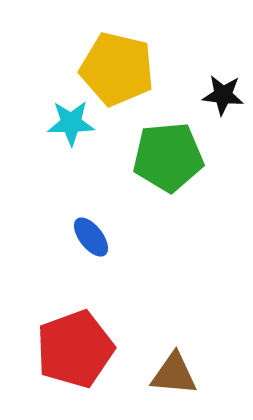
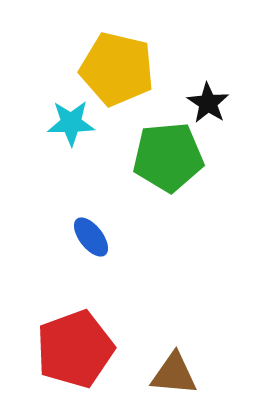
black star: moved 15 px left, 8 px down; rotated 27 degrees clockwise
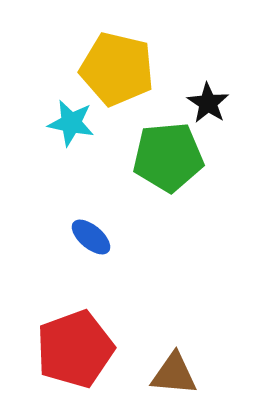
cyan star: rotated 12 degrees clockwise
blue ellipse: rotated 12 degrees counterclockwise
